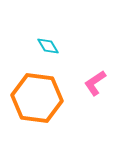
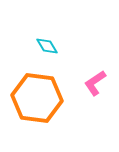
cyan diamond: moved 1 px left
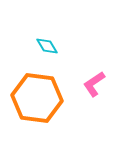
pink L-shape: moved 1 px left, 1 px down
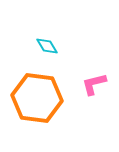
pink L-shape: rotated 20 degrees clockwise
